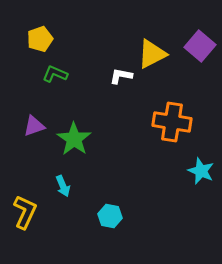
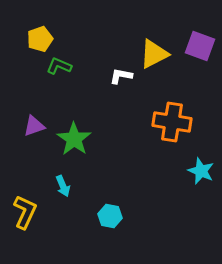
purple square: rotated 20 degrees counterclockwise
yellow triangle: moved 2 px right
green L-shape: moved 4 px right, 8 px up
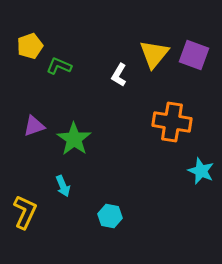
yellow pentagon: moved 10 px left, 7 px down
purple square: moved 6 px left, 9 px down
yellow triangle: rotated 24 degrees counterclockwise
white L-shape: moved 2 px left, 1 px up; rotated 70 degrees counterclockwise
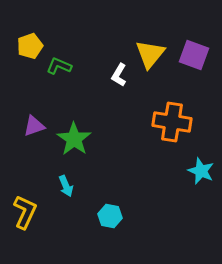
yellow triangle: moved 4 px left
cyan arrow: moved 3 px right
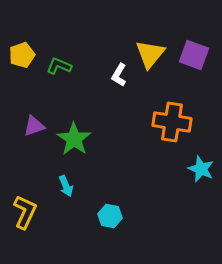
yellow pentagon: moved 8 px left, 9 px down
cyan star: moved 2 px up
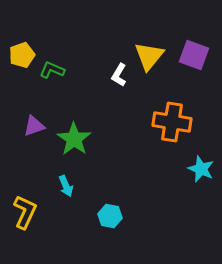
yellow triangle: moved 1 px left, 2 px down
green L-shape: moved 7 px left, 4 px down
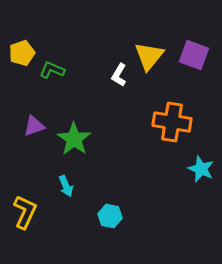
yellow pentagon: moved 2 px up
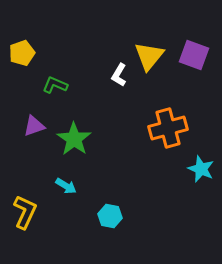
green L-shape: moved 3 px right, 15 px down
orange cross: moved 4 px left, 6 px down; rotated 24 degrees counterclockwise
cyan arrow: rotated 35 degrees counterclockwise
